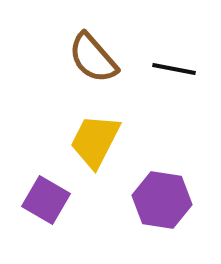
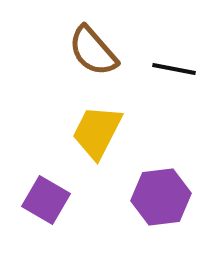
brown semicircle: moved 7 px up
yellow trapezoid: moved 2 px right, 9 px up
purple hexagon: moved 1 px left, 3 px up; rotated 16 degrees counterclockwise
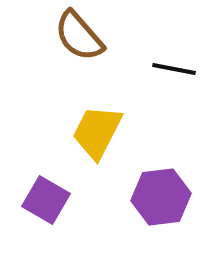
brown semicircle: moved 14 px left, 15 px up
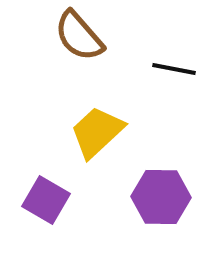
yellow trapezoid: rotated 20 degrees clockwise
purple hexagon: rotated 8 degrees clockwise
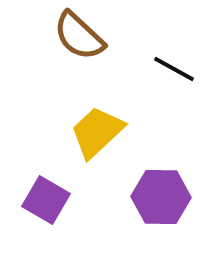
brown semicircle: rotated 6 degrees counterclockwise
black line: rotated 18 degrees clockwise
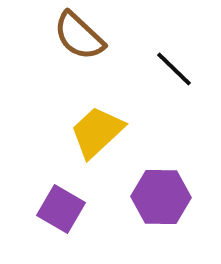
black line: rotated 15 degrees clockwise
purple square: moved 15 px right, 9 px down
